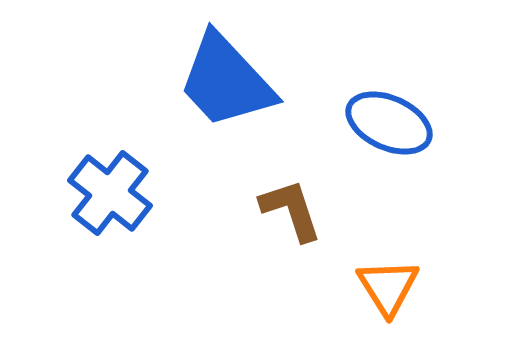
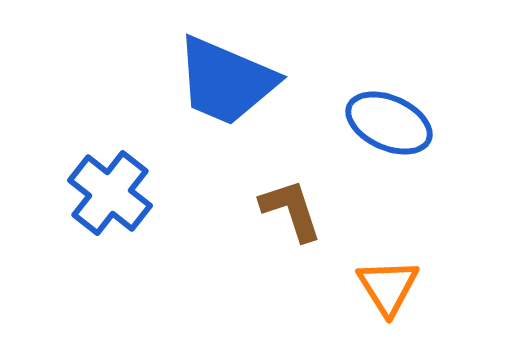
blue trapezoid: rotated 24 degrees counterclockwise
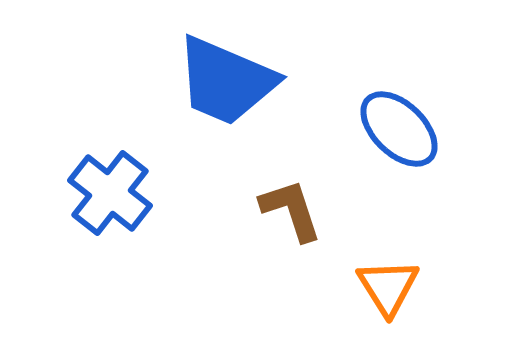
blue ellipse: moved 10 px right, 6 px down; rotated 20 degrees clockwise
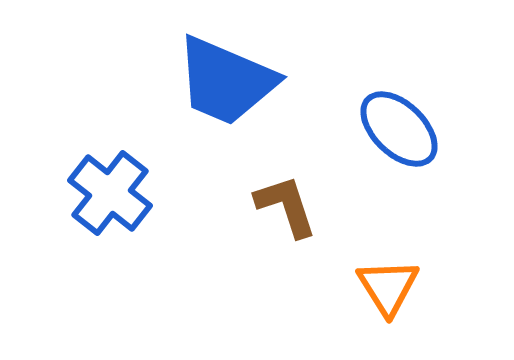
brown L-shape: moved 5 px left, 4 px up
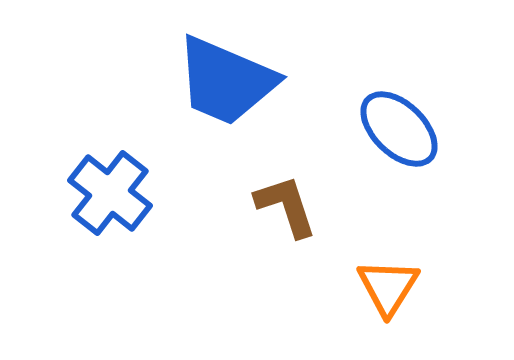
orange triangle: rotated 4 degrees clockwise
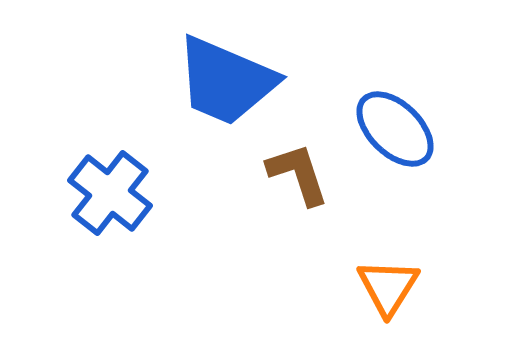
blue ellipse: moved 4 px left
brown L-shape: moved 12 px right, 32 px up
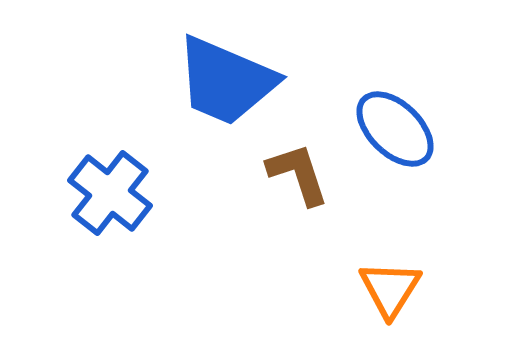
orange triangle: moved 2 px right, 2 px down
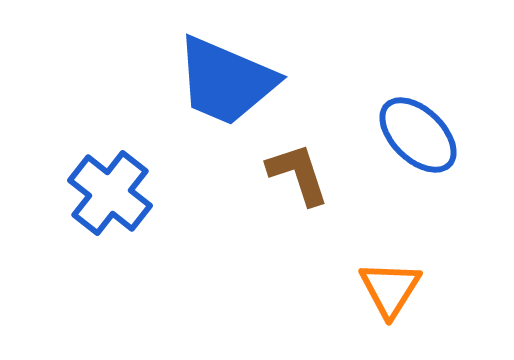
blue ellipse: moved 23 px right, 6 px down
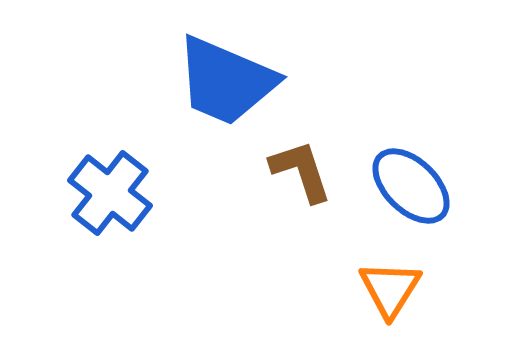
blue ellipse: moved 7 px left, 51 px down
brown L-shape: moved 3 px right, 3 px up
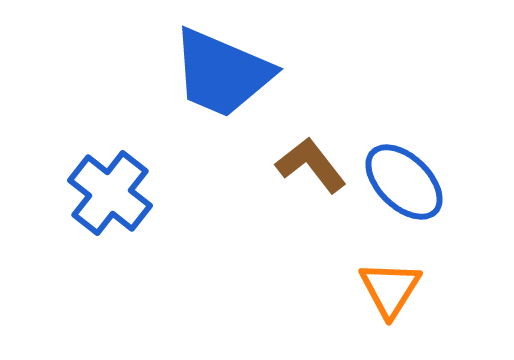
blue trapezoid: moved 4 px left, 8 px up
brown L-shape: moved 10 px right, 6 px up; rotated 20 degrees counterclockwise
blue ellipse: moved 7 px left, 4 px up
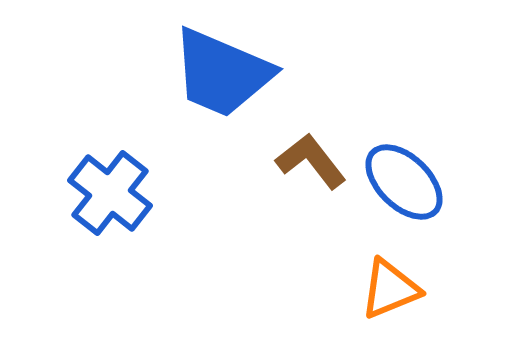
brown L-shape: moved 4 px up
orange triangle: rotated 36 degrees clockwise
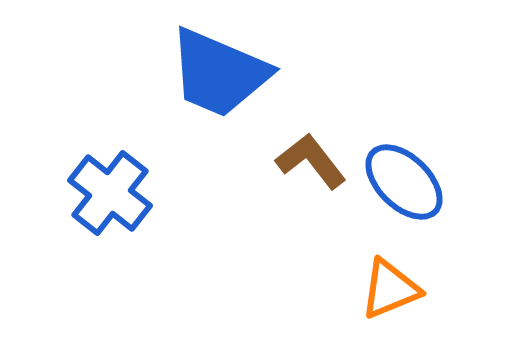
blue trapezoid: moved 3 px left
